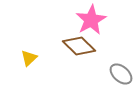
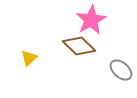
gray ellipse: moved 4 px up
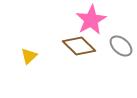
yellow triangle: moved 2 px up
gray ellipse: moved 24 px up
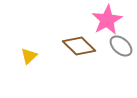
pink star: moved 16 px right
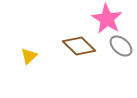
pink star: moved 1 px up; rotated 12 degrees counterclockwise
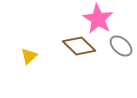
pink star: moved 9 px left
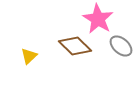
brown diamond: moved 4 px left
